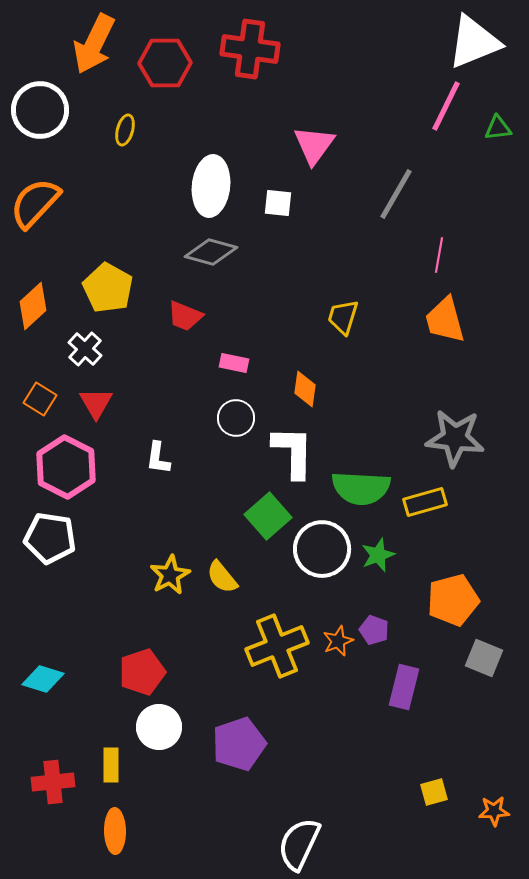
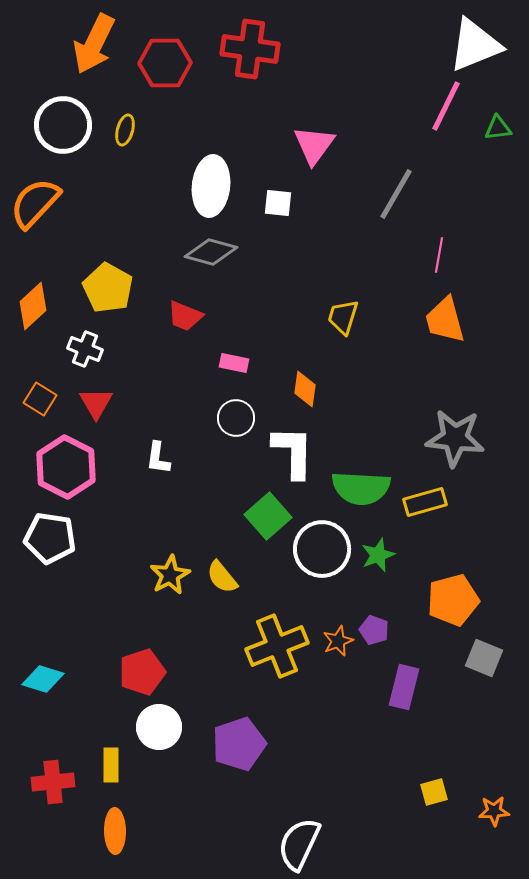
white triangle at (474, 42): moved 1 px right, 3 px down
white circle at (40, 110): moved 23 px right, 15 px down
white cross at (85, 349): rotated 20 degrees counterclockwise
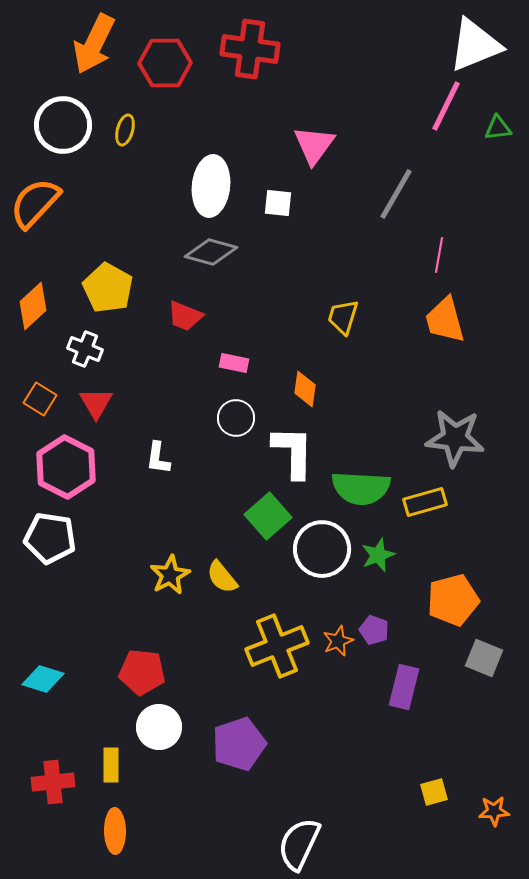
red pentagon at (142, 672): rotated 24 degrees clockwise
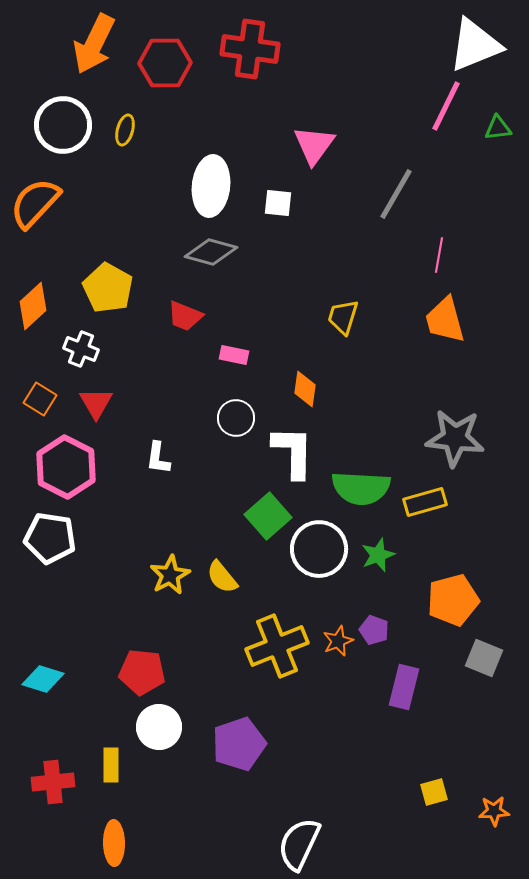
white cross at (85, 349): moved 4 px left
pink rectangle at (234, 363): moved 8 px up
white circle at (322, 549): moved 3 px left
orange ellipse at (115, 831): moved 1 px left, 12 px down
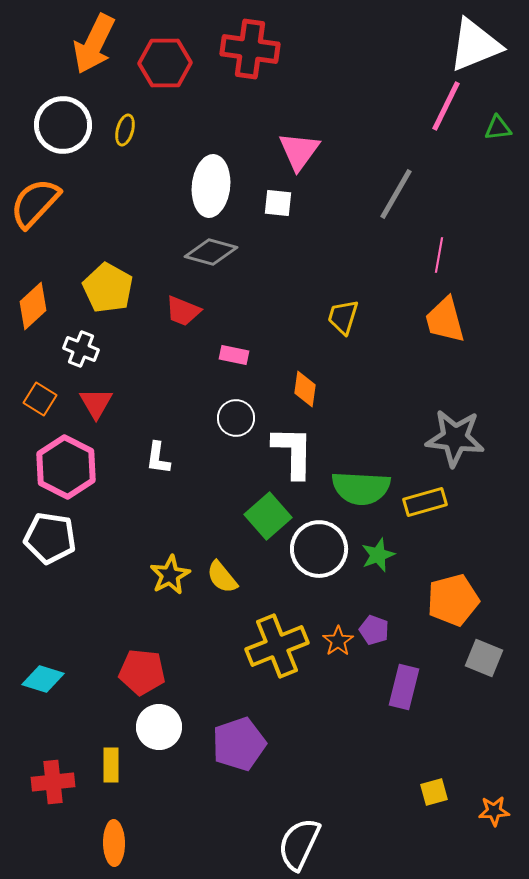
pink triangle at (314, 145): moved 15 px left, 6 px down
red trapezoid at (185, 316): moved 2 px left, 5 px up
orange star at (338, 641): rotated 12 degrees counterclockwise
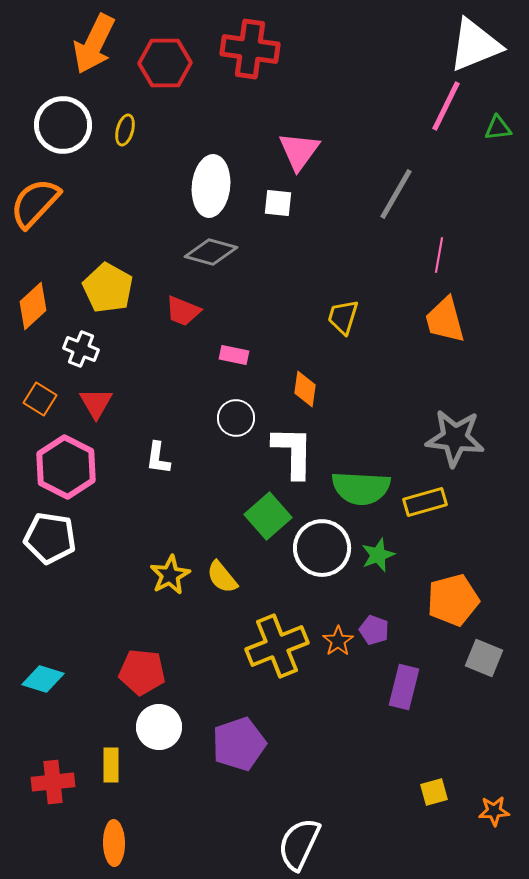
white circle at (319, 549): moved 3 px right, 1 px up
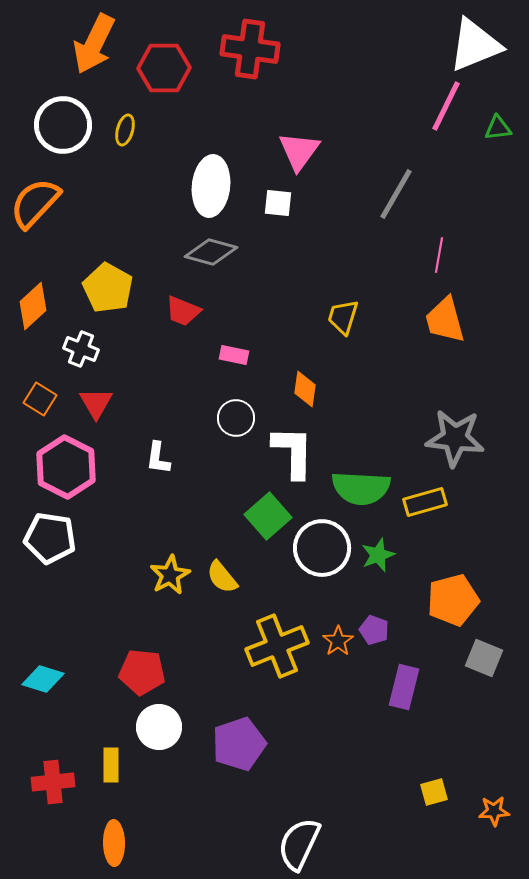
red hexagon at (165, 63): moved 1 px left, 5 px down
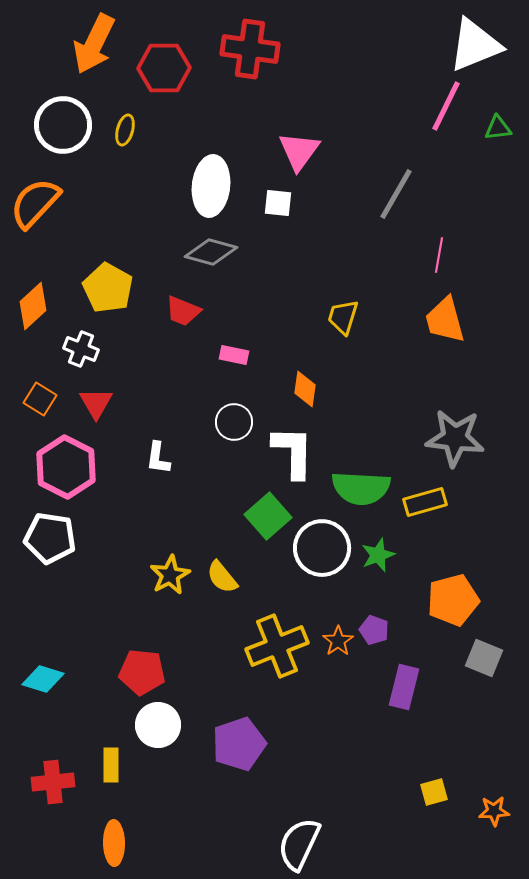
white circle at (236, 418): moved 2 px left, 4 px down
white circle at (159, 727): moved 1 px left, 2 px up
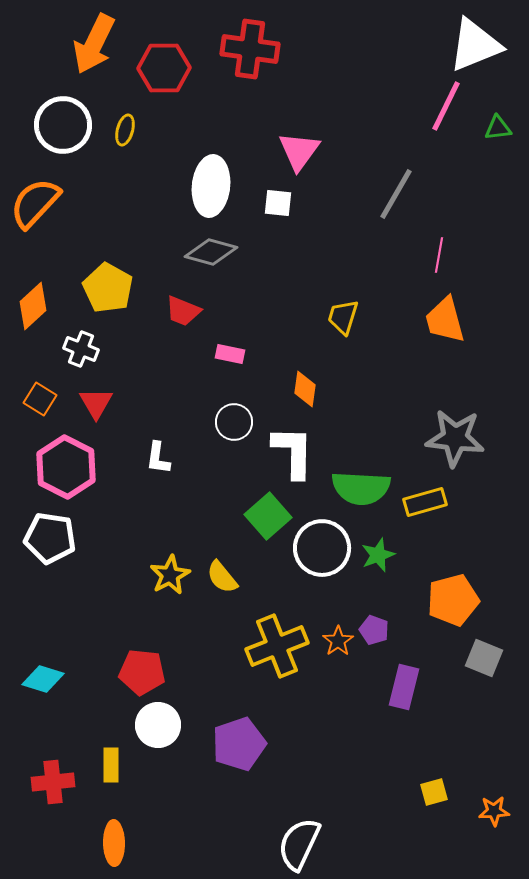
pink rectangle at (234, 355): moved 4 px left, 1 px up
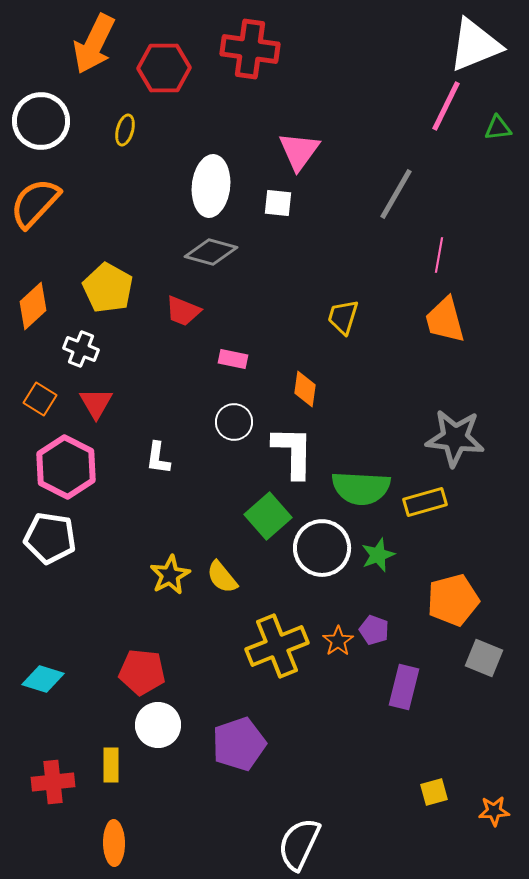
white circle at (63, 125): moved 22 px left, 4 px up
pink rectangle at (230, 354): moved 3 px right, 5 px down
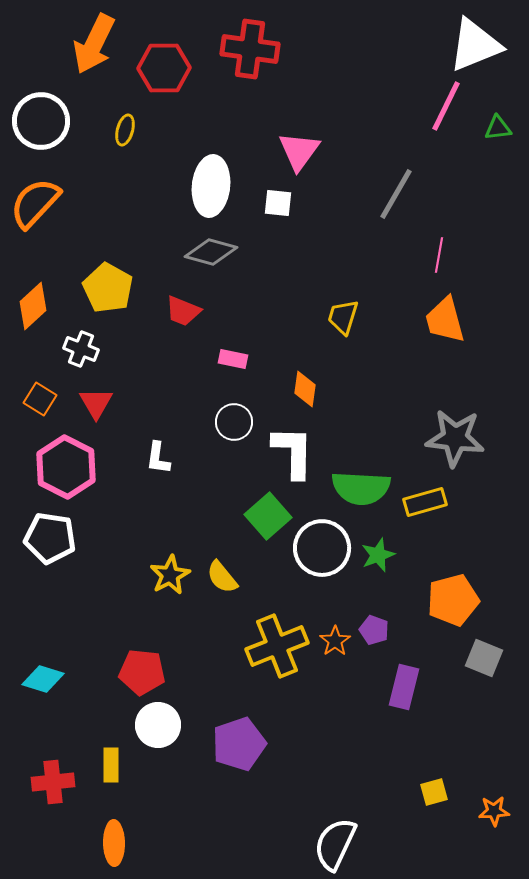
orange star at (338, 641): moved 3 px left
white semicircle at (299, 844): moved 36 px right
